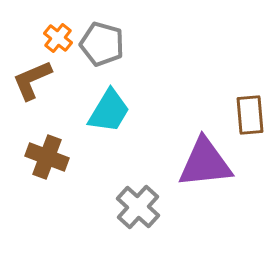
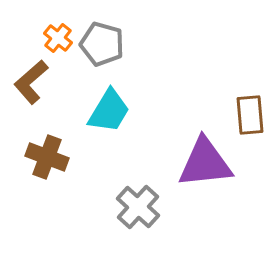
brown L-shape: moved 1 px left, 2 px down; rotated 18 degrees counterclockwise
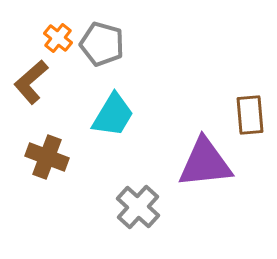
cyan trapezoid: moved 4 px right, 4 px down
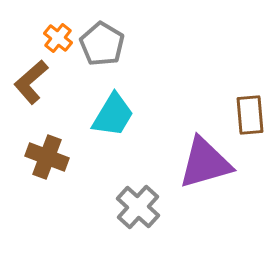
gray pentagon: rotated 15 degrees clockwise
purple triangle: rotated 10 degrees counterclockwise
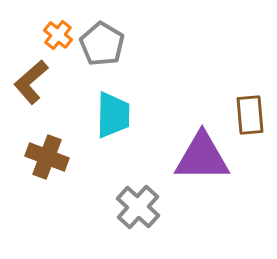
orange cross: moved 3 px up
cyan trapezoid: rotated 30 degrees counterclockwise
purple triangle: moved 3 px left, 6 px up; rotated 16 degrees clockwise
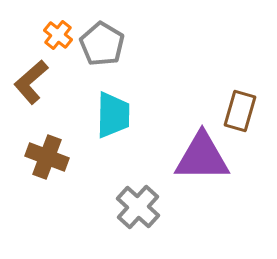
brown rectangle: moved 10 px left, 4 px up; rotated 21 degrees clockwise
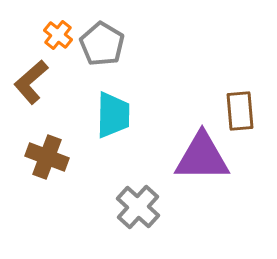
brown rectangle: rotated 21 degrees counterclockwise
